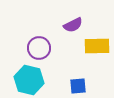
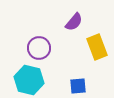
purple semicircle: moved 1 px right, 3 px up; rotated 24 degrees counterclockwise
yellow rectangle: moved 1 px down; rotated 70 degrees clockwise
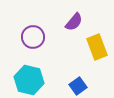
purple circle: moved 6 px left, 11 px up
blue square: rotated 30 degrees counterclockwise
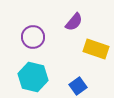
yellow rectangle: moved 1 px left, 2 px down; rotated 50 degrees counterclockwise
cyan hexagon: moved 4 px right, 3 px up
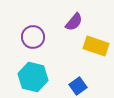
yellow rectangle: moved 3 px up
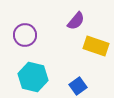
purple semicircle: moved 2 px right, 1 px up
purple circle: moved 8 px left, 2 px up
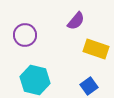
yellow rectangle: moved 3 px down
cyan hexagon: moved 2 px right, 3 px down
blue square: moved 11 px right
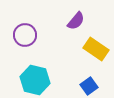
yellow rectangle: rotated 15 degrees clockwise
